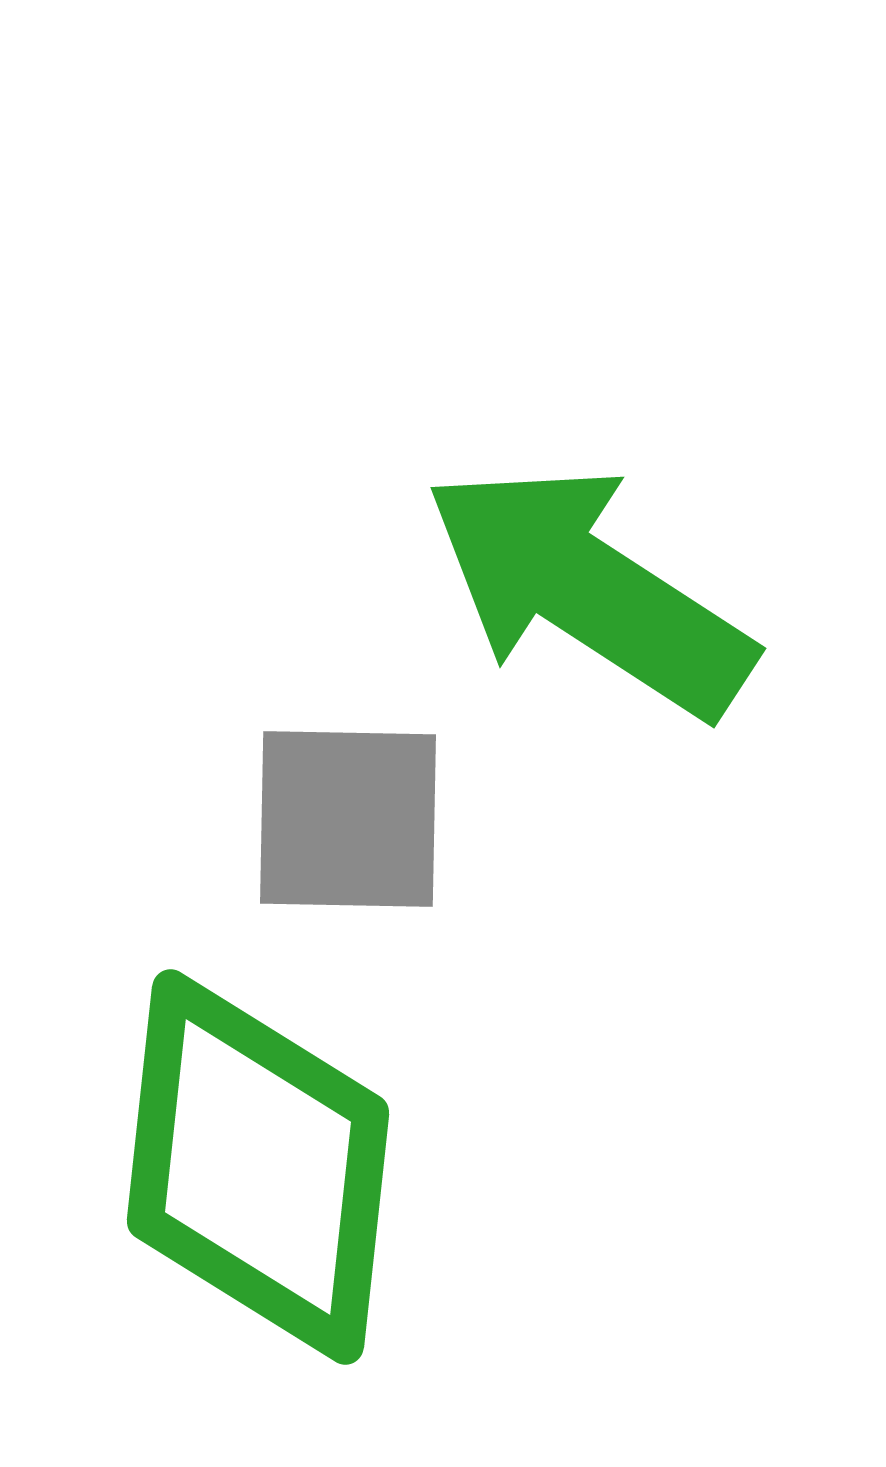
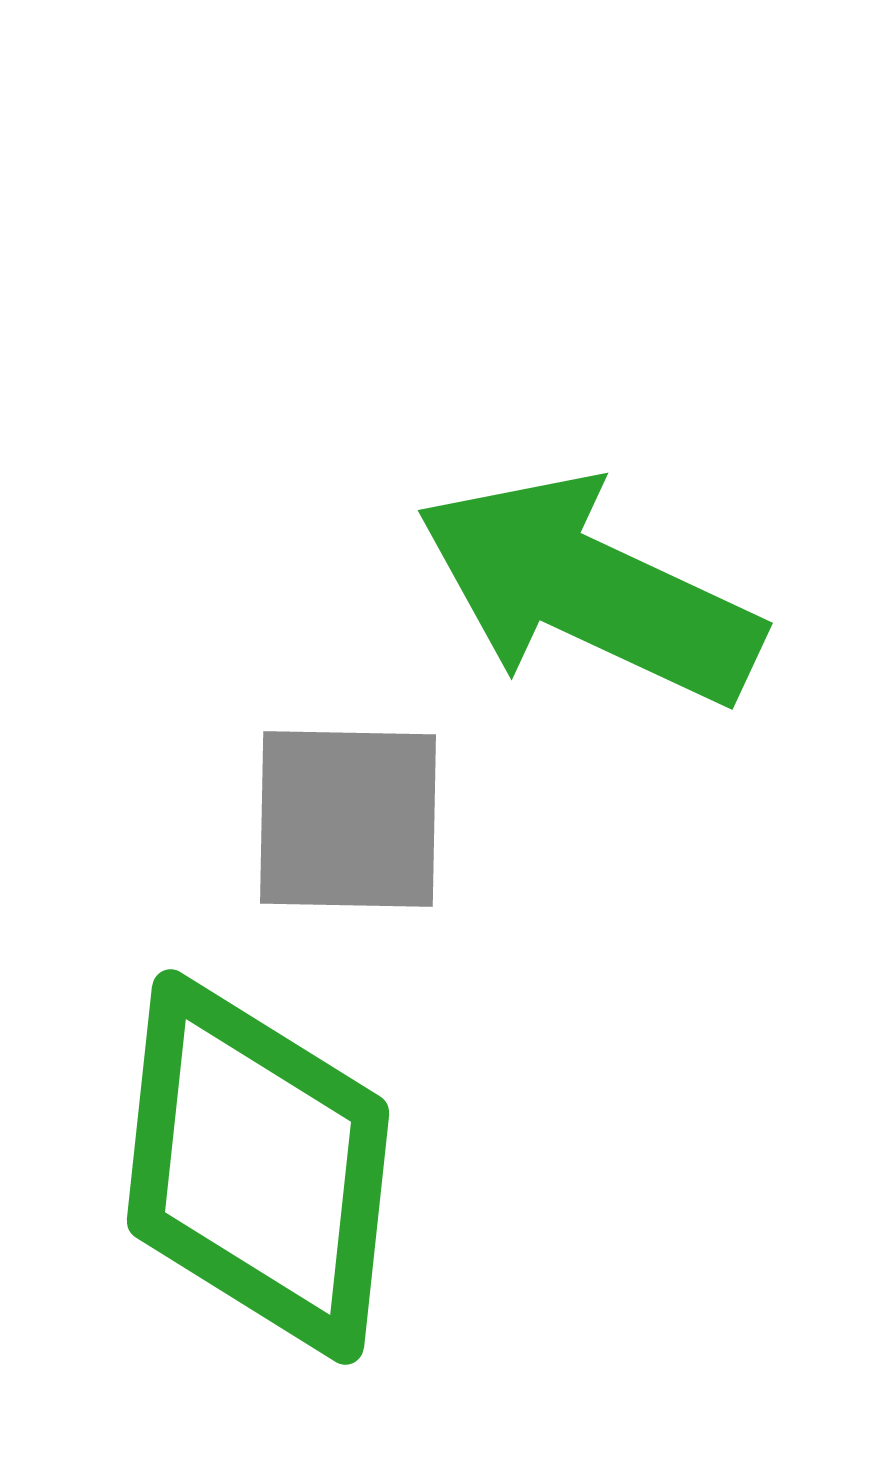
green arrow: rotated 8 degrees counterclockwise
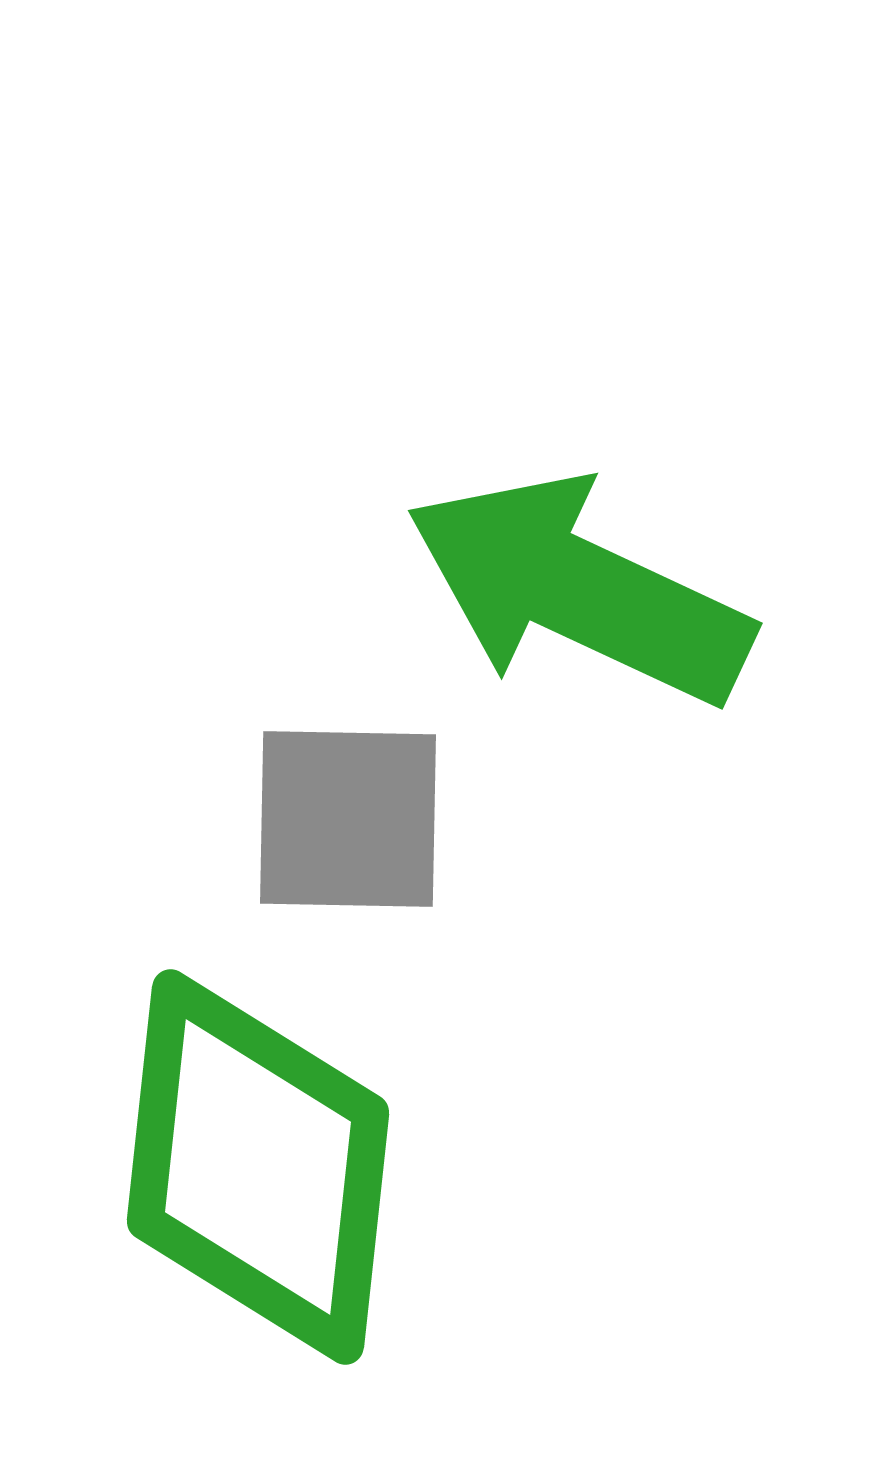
green arrow: moved 10 px left
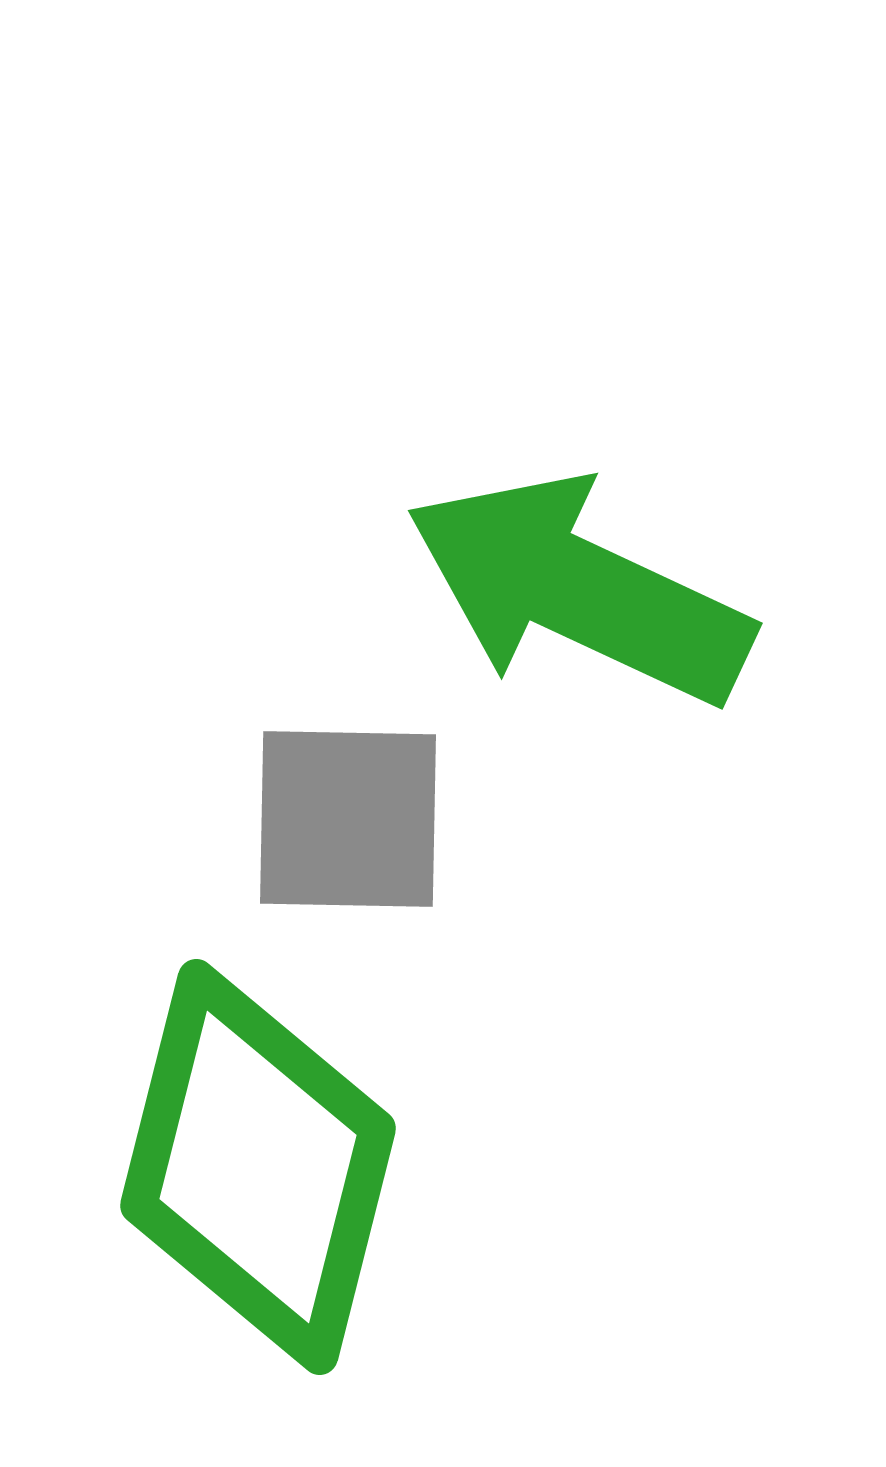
green diamond: rotated 8 degrees clockwise
